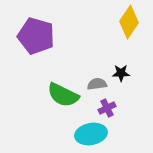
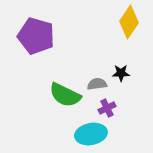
green semicircle: moved 2 px right
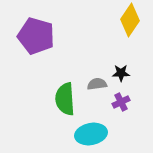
yellow diamond: moved 1 px right, 2 px up
green semicircle: moved 4 px down; rotated 60 degrees clockwise
purple cross: moved 14 px right, 6 px up
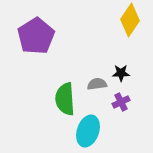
purple pentagon: rotated 24 degrees clockwise
cyan ellipse: moved 3 px left, 3 px up; rotated 60 degrees counterclockwise
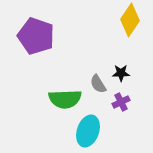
purple pentagon: rotated 21 degrees counterclockwise
gray semicircle: moved 1 px right; rotated 114 degrees counterclockwise
green semicircle: rotated 88 degrees counterclockwise
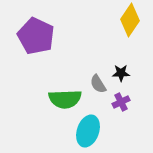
purple pentagon: rotated 6 degrees clockwise
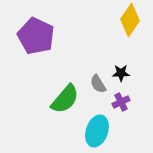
green semicircle: rotated 48 degrees counterclockwise
cyan ellipse: moved 9 px right
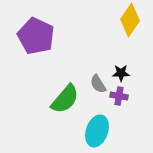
purple cross: moved 2 px left, 6 px up; rotated 36 degrees clockwise
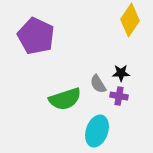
green semicircle: rotated 32 degrees clockwise
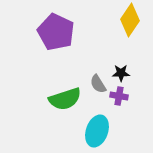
purple pentagon: moved 20 px right, 4 px up
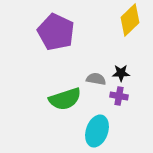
yellow diamond: rotated 12 degrees clockwise
gray semicircle: moved 2 px left, 5 px up; rotated 132 degrees clockwise
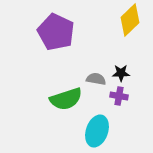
green semicircle: moved 1 px right
